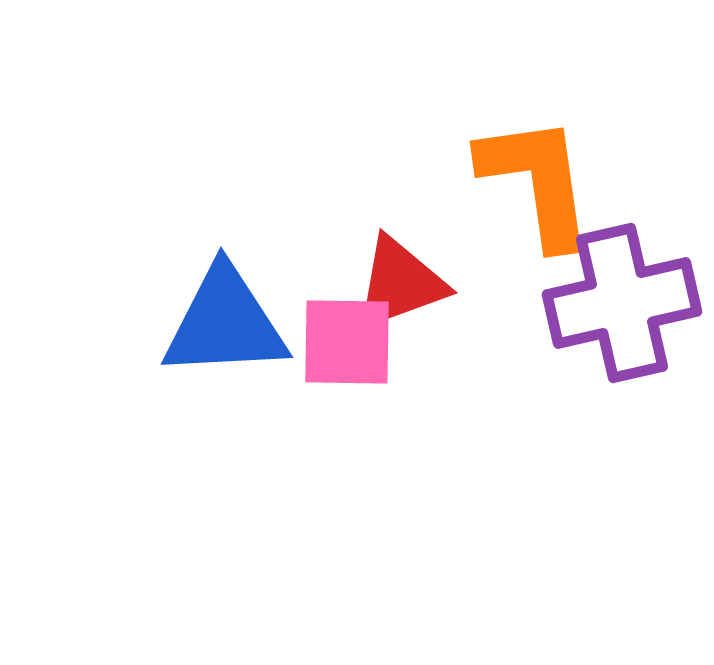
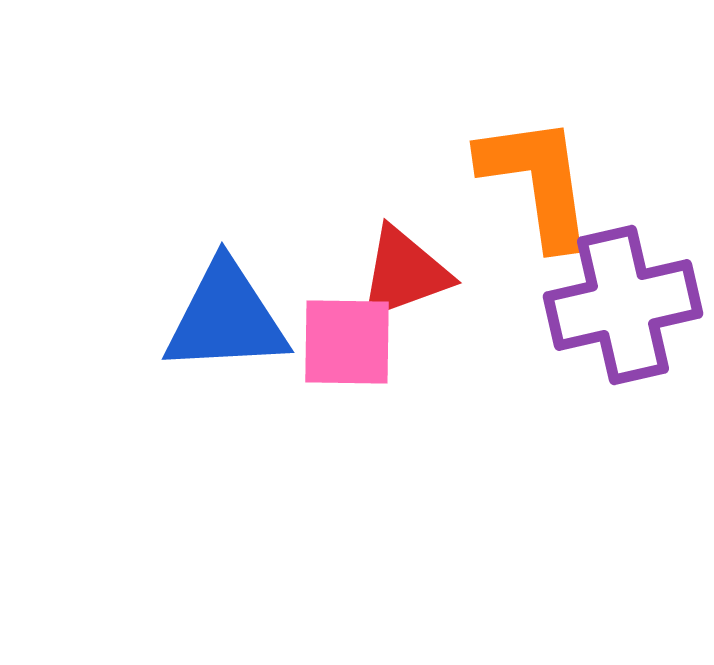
red triangle: moved 4 px right, 10 px up
purple cross: moved 1 px right, 2 px down
blue triangle: moved 1 px right, 5 px up
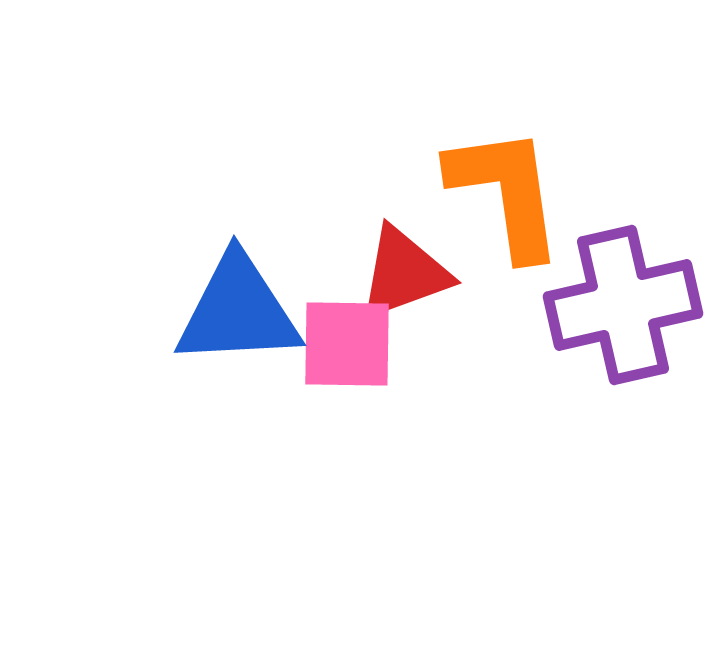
orange L-shape: moved 31 px left, 11 px down
blue triangle: moved 12 px right, 7 px up
pink square: moved 2 px down
